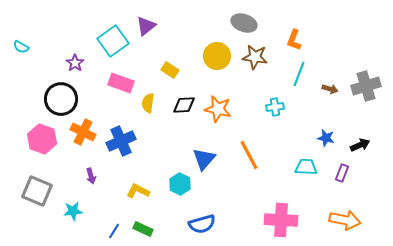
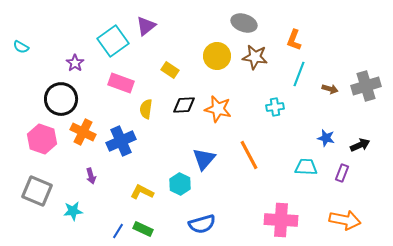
yellow semicircle: moved 2 px left, 6 px down
yellow L-shape: moved 4 px right, 1 px down
blue line: moved 4 px right
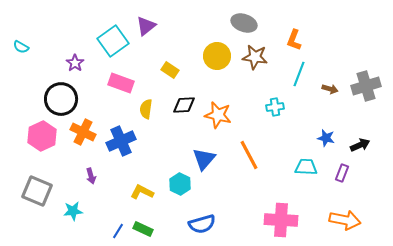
orange star: moved 6 px down
pink hexagon: moved 3 px up; rotated 16 degrees clockwise
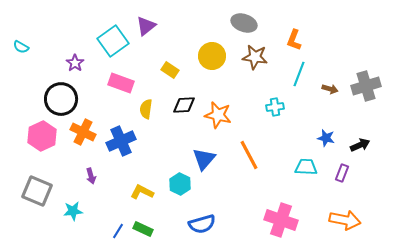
yellow circle: moved 5 px left
pink cross: rotated 16 degrees clockwise
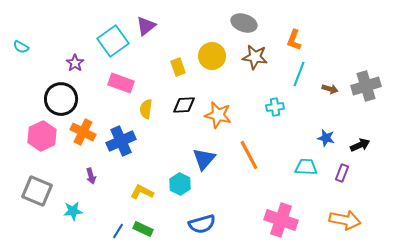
yellow rectangle: moved 8 px right, 3 px up; rotated 36 degrees clockwise
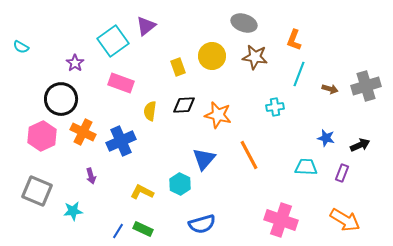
yellow semicircle: moved 4 px right, 2 px down
orange arrow: rotated 20 degrees clockwise
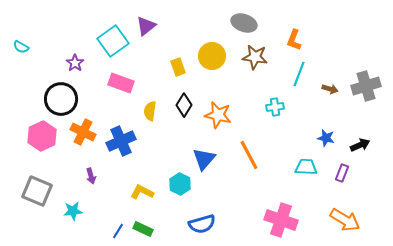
black diamond: rotated 55 degrees counterclockwise
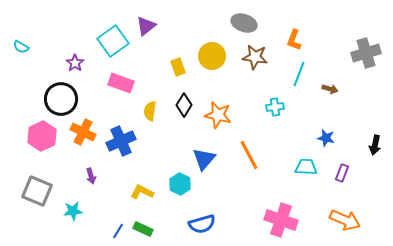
gray cross: moved 33 px up
black arrow: moved 15 px right; rotated 126 degrees clockwise
orange arrow: rotated 8 degrees counterclockwise
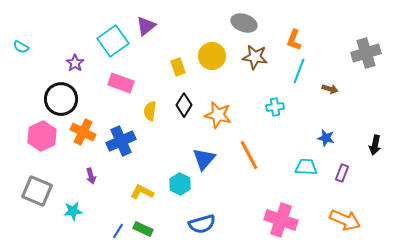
cyan line: moved 3 px up
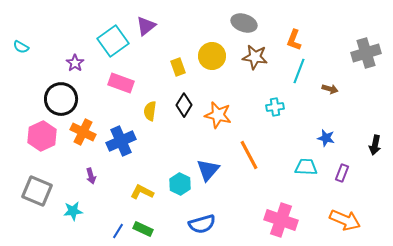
blue triangle: moved 4 px right, 11 px down
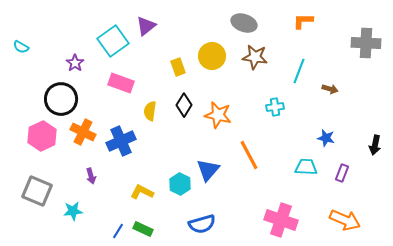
orange L-shape: moved 9 px right, 19 px up; rotated 70 degrees clockwise
gray cross: moved 10 px up; rotated 20 degrees clockwise
